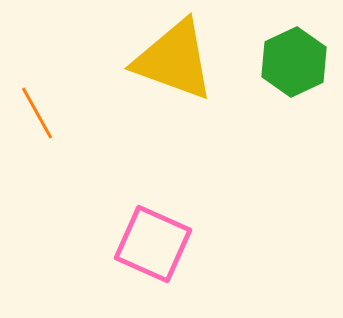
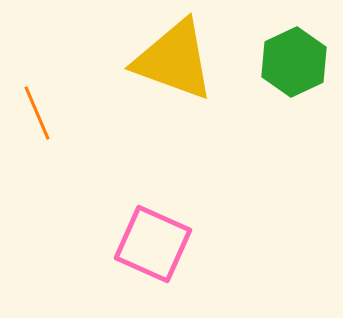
orange line: rotated 6 degrees clockwise
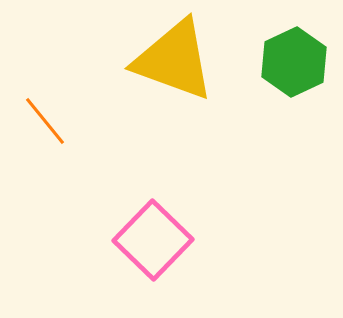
orange line: moved 8 px right, 8 px down; rotated 16 degrees counterclockwise
pink square: moved 4 px up; rotated 20 degrees clockwise
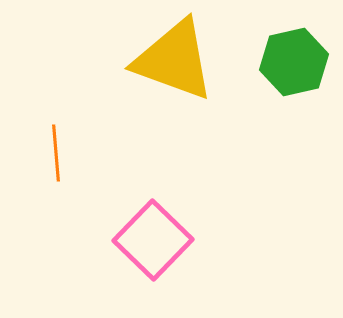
green hexagon: rotated 12 degrees clockwise
orange line: moved 11 px right, 32 px down; rotated 34 degrees clockwise
